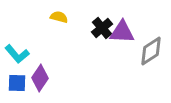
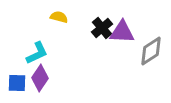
cyan L-shape: moved 20 px right, 1 px up; rotated 75 degrees counterclockwise
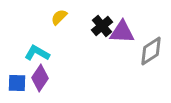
yellow semicircle: rotated 60 degrees counterclockwise
black cross: moved 2 px up
cyan L-shape: rotated 125 degrees counterclockwise
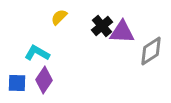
purple diamond: moved 4 px right, 2 px down
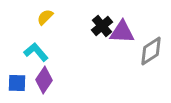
yellow semicircle: moved 14 px left
cyan L-shape: moved 1 px left, 1 px up; rotated 20 degrees clockwise
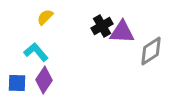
black cross: rotated 10 degrees clockwise
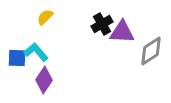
black cross: moved 2 px up
blue square: moved 25 px up
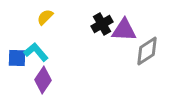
purple triangle: moved 2 px right, 2 px up
gray diamond: moved 4 px left
purple diamond: moved 1 px left
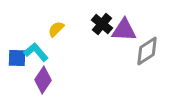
yellow semicircle: moved 11 px right, 12 px down
black cross: rotated 20 degrees counterclockwise
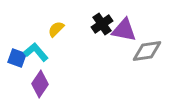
black cross: rotated 15 degrees clockwise
purple triangle: rotated 8 degrees clockwise
gray diamond: rotated 24 degrees clockwise
blue square: rotated 18 degrees clockwise
purple diamond: moved 3 px left, 4 px down
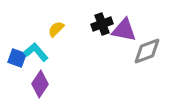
black cross: rotated 15 degrees clockwise
gray diamond: rotated 12 degrees counterclockwise
